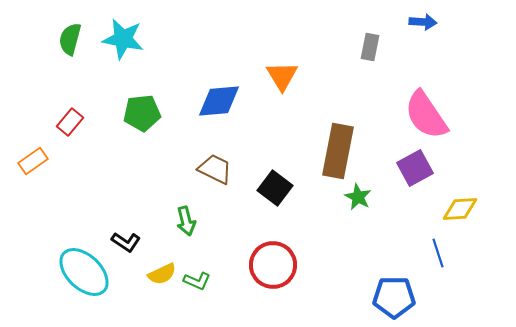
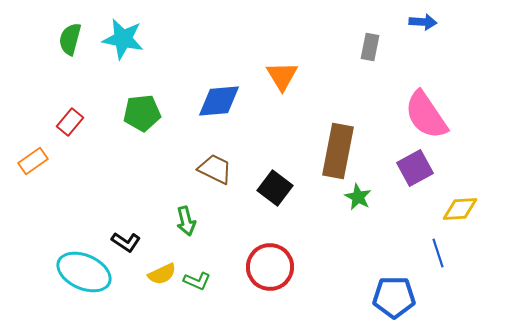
red circle: moved 3 px left, 2 px down
cyan ellipse: rotated 20 degrees counterclockwise
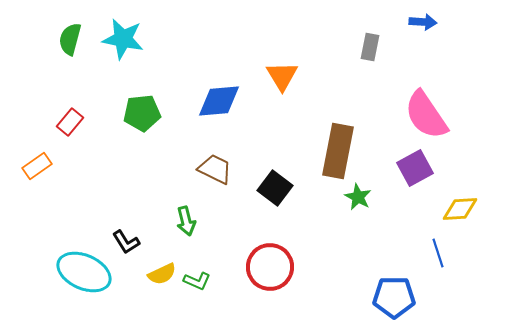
orange rectangle: moved 4 px right, 5 px down
black L-shape: rotated 24 degrees clockwise
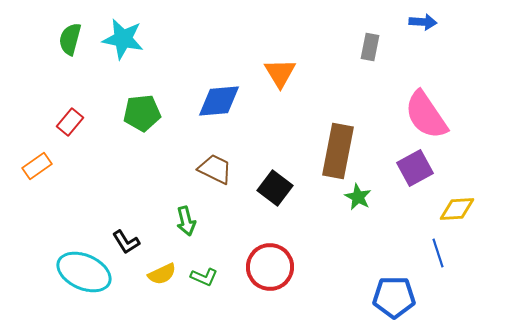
orange triangle: moved 2 px left, 3 px up
yellow diamond: moved 3 px left
green L-shape: moved 7 px right, 4 px up
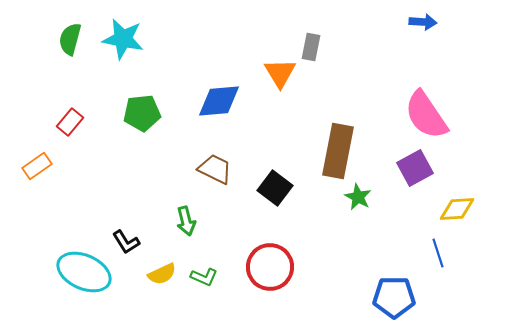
gray rectangle: moved 59 px left
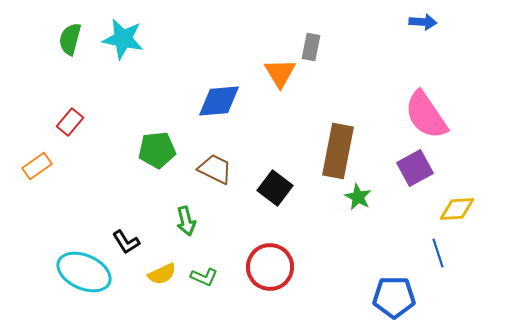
green pentagon: moved 15 px right, 37 px down
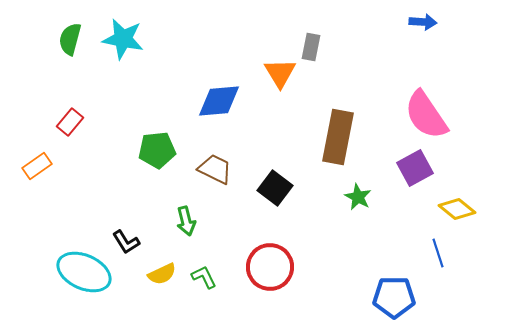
brown rectangle: moved 14 px up
yellow diamond: rotated 42 degrees clockwise
green L-shape: rotated 140 degrees counterclockwise
